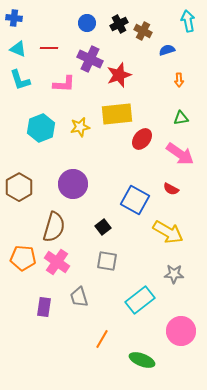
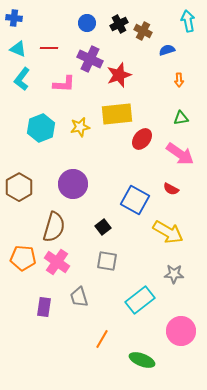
cyan L-shape: moved 2 px right, 1 px up; rotated 55 degrees clockwise
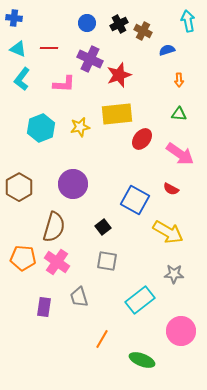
green triangle: moved 2 px left, 4 px up; rotated 14 degrees clockwise
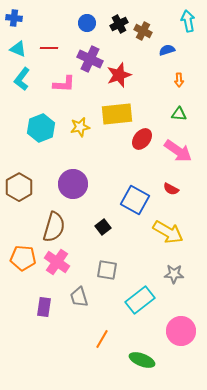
pink arrow: moved 2 px left, 3 px up
gray square: moved 9 px down
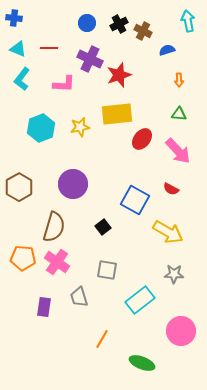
pink arrow: rotated 12 degrees clockwise
green ellipse: moved 3 px down
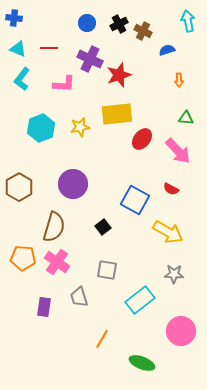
green triangle: moved 7 px right, 4 px down
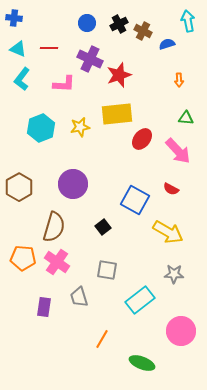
blue semicircle: moved 6 px up
